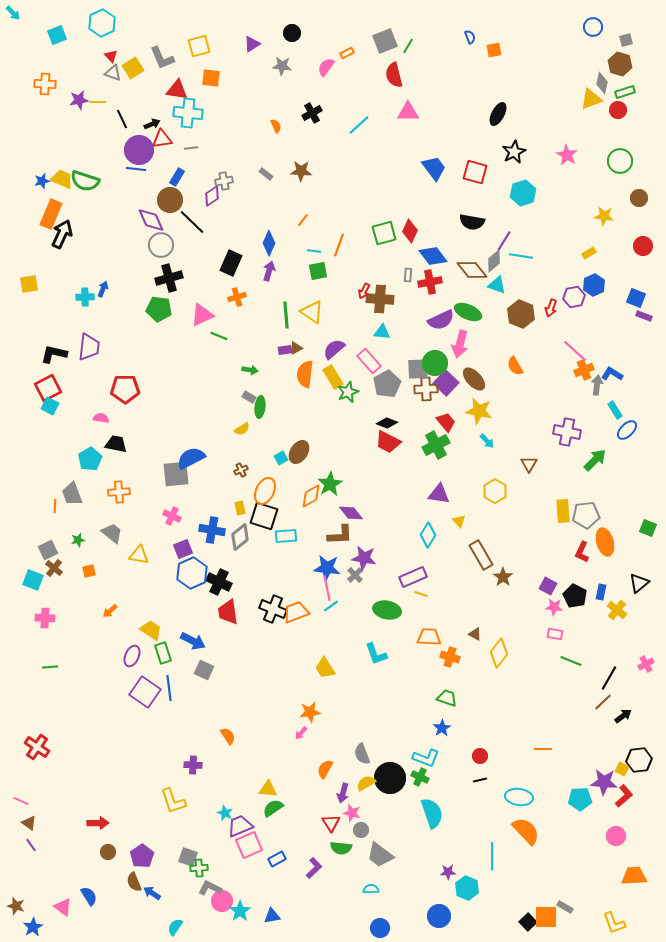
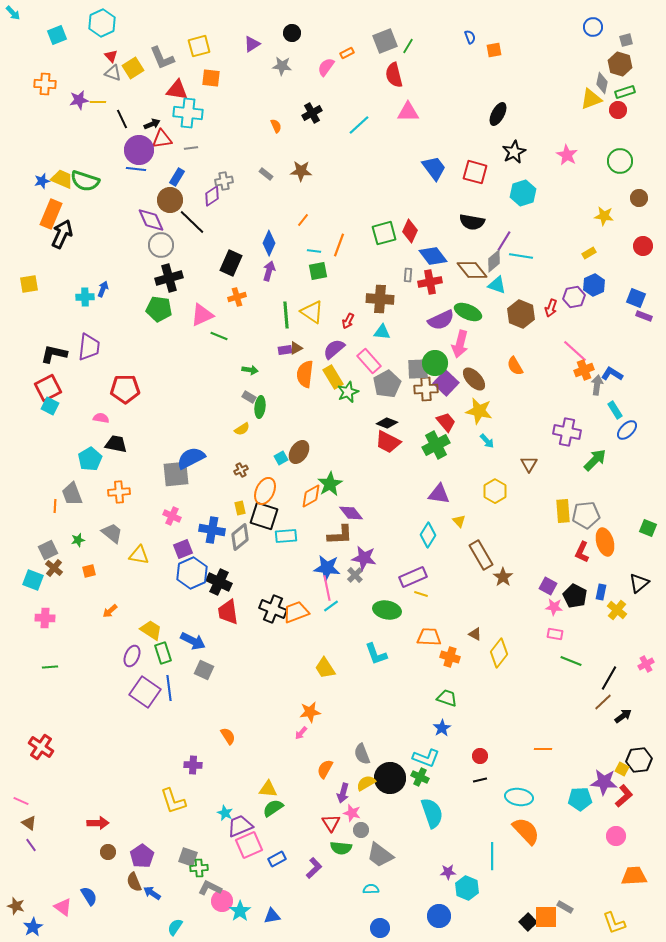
red arrow at (364, 291): moved 16 px left, 30 px down
red cross at (37, 747): moved 4 px right
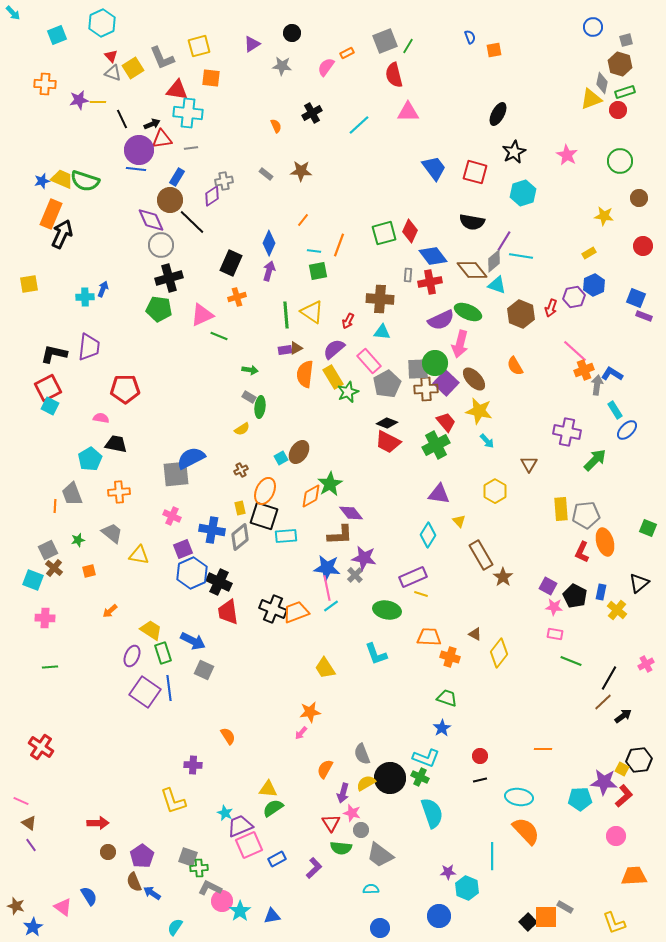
yellow rectangle at (563, 511): moved 2 px left, 2 px up
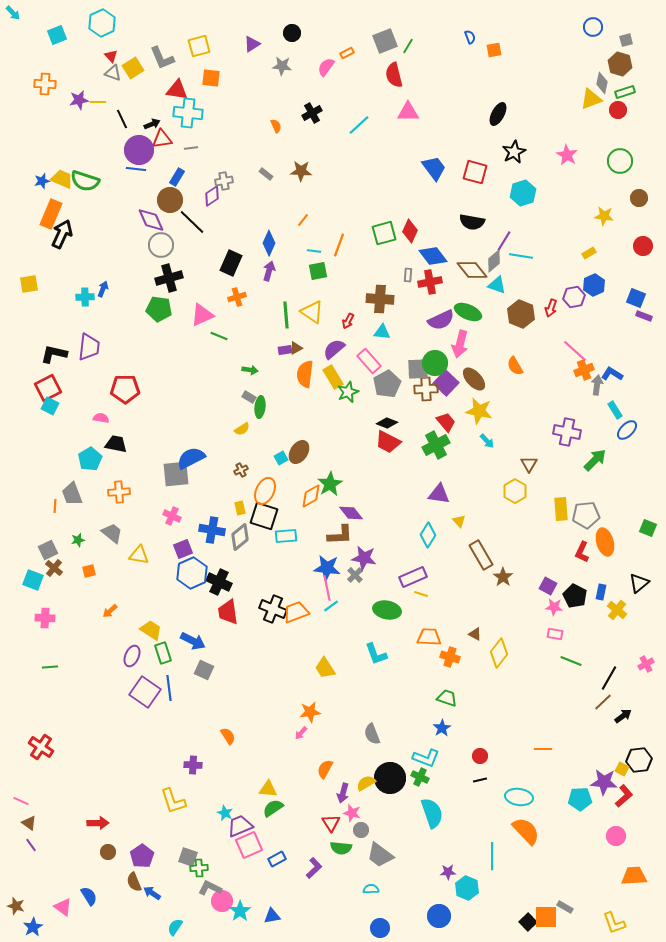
yellow hexagon at (495, 491): moved 20 px right
gray semicircle at (362, 754): moved 10 px right, 20 px up
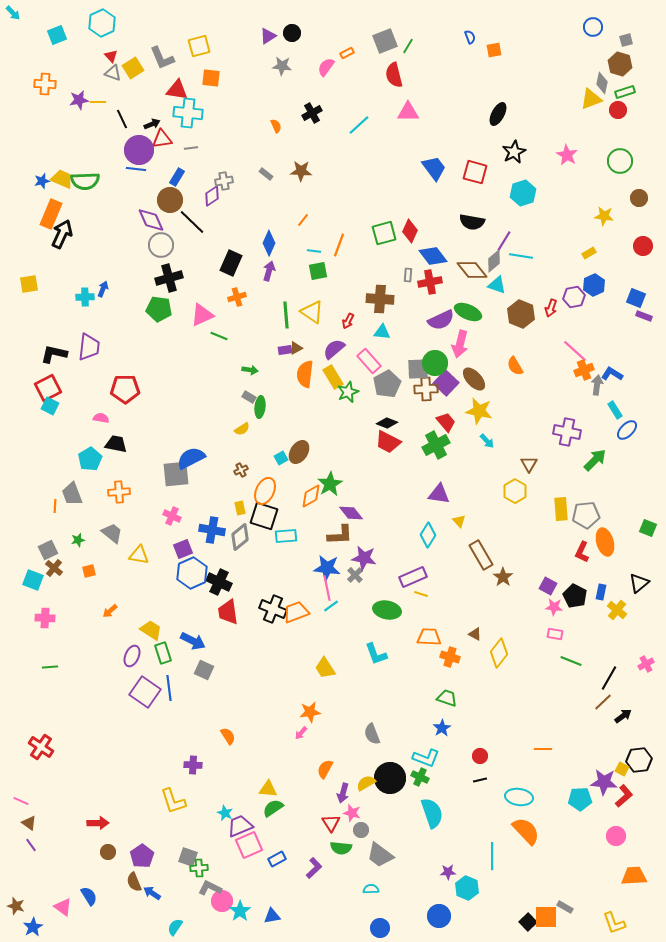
purple triangle at (252, 44): moved 16 px right, 8 px up
green semicircle at (85, 181): rotated 20 degrees counterclockwise
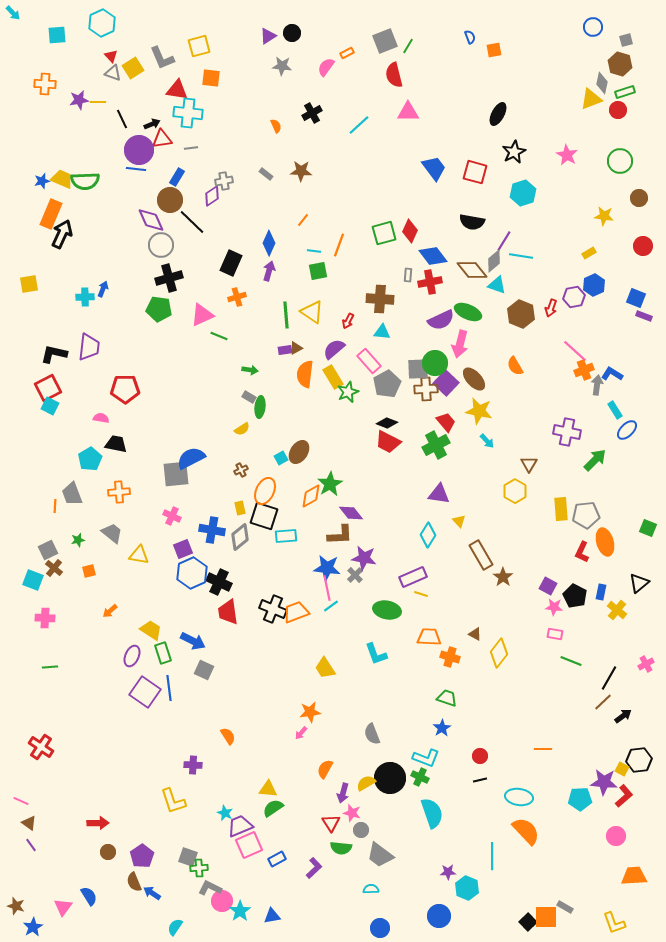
cyan square at (57, 35): rotated 18 degrees clockwise
pink triangle at (63, 907): rotated 30 degrees clockwise
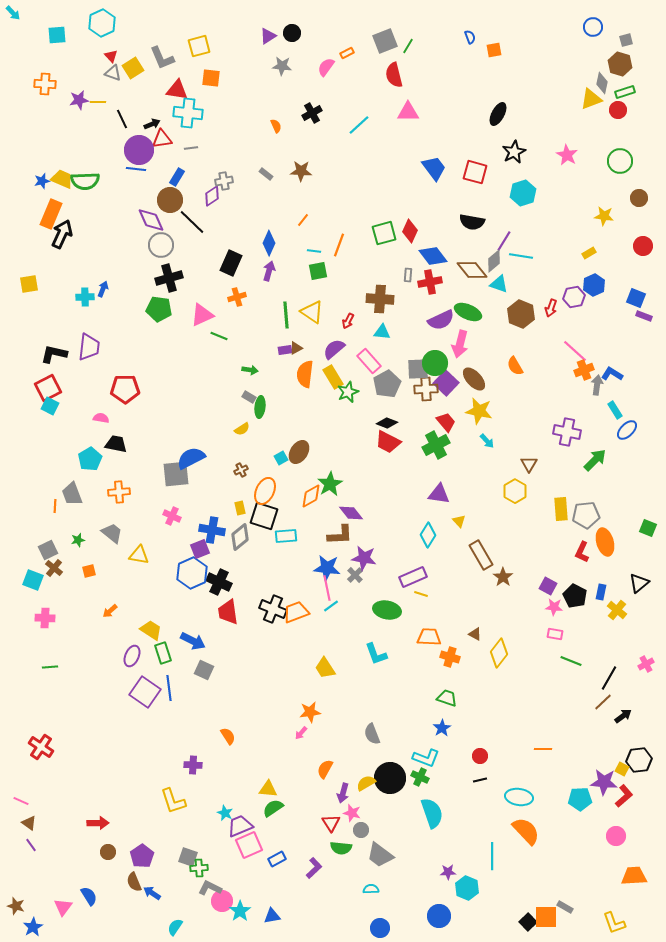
cyan triangle at (497, 285): moved 2 px right, 1 px up
purple square at (183, 549): moved 17 px right
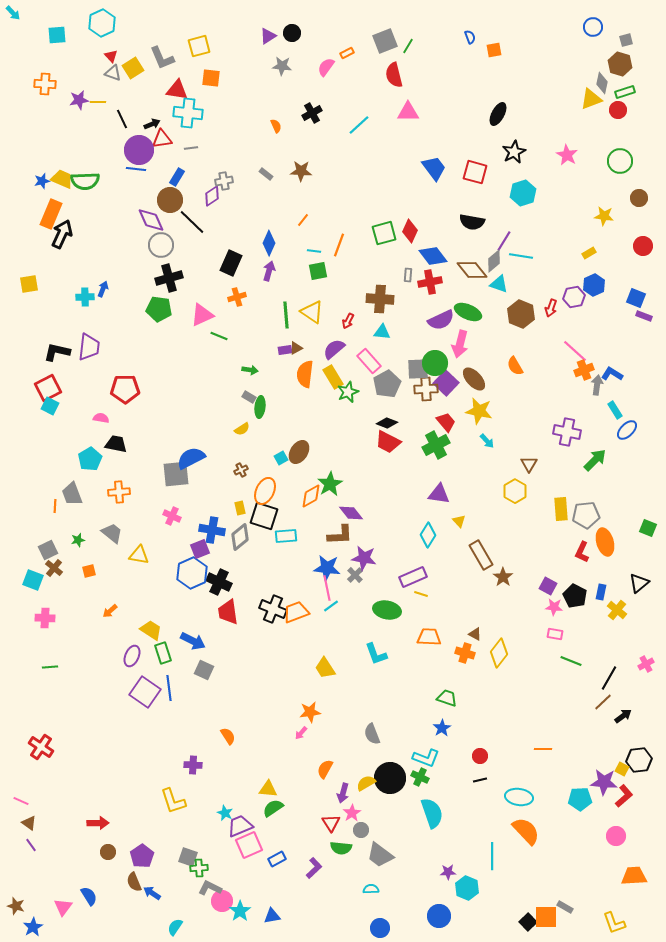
black L-shape at (54, 354): moved 3 px right, 2 px up
orange cross at (450, 657): moved 15 px right, 4 px up
pink star at (352, 813): rotated 24 degrees clockwise
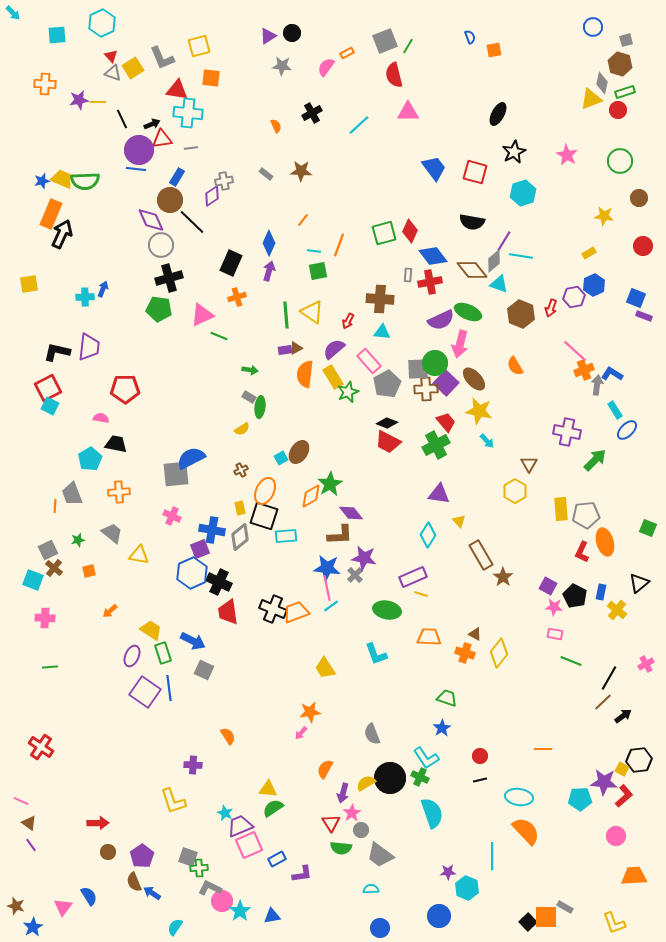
cyan L-shape at (426, 758): rotated 36 degrees clockwise
purple L-shape at (314, 868): moved 12 px left, 6 px down; rotated 35 degrees clockwise
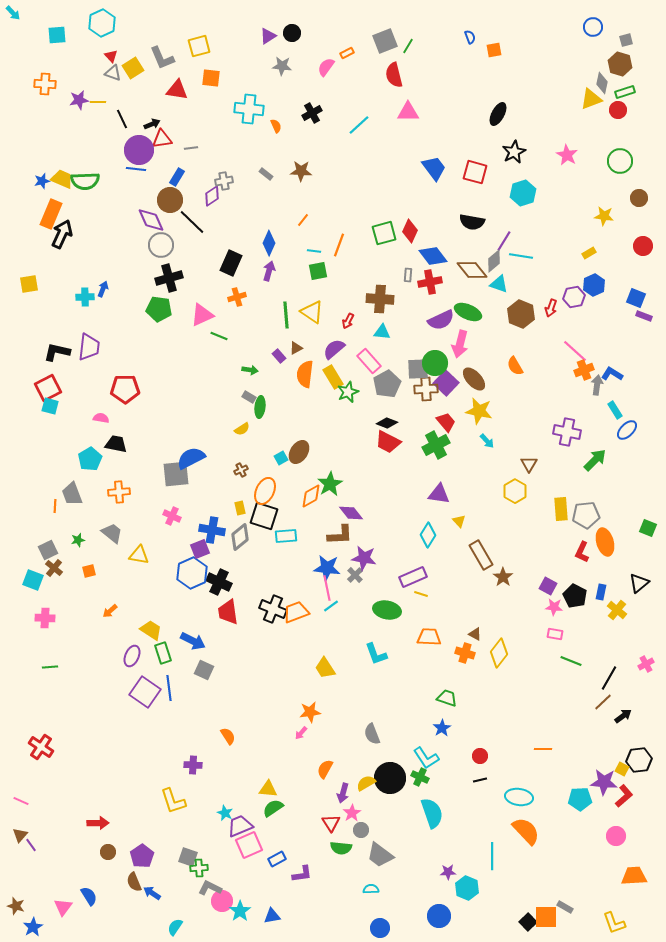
cyan cross at (188, 113): moved 61 px right, 4 px up
purple rectangle at (285, 350): moved 6 px left, 6 px down; rotated 56 degrees clockwise
cyan square at (50, 406): rotated 12 degrees counterclockwise
brown triangle at (29, 823): moved 9 px left, 12 px down; rotated 35 degrees clockwise
